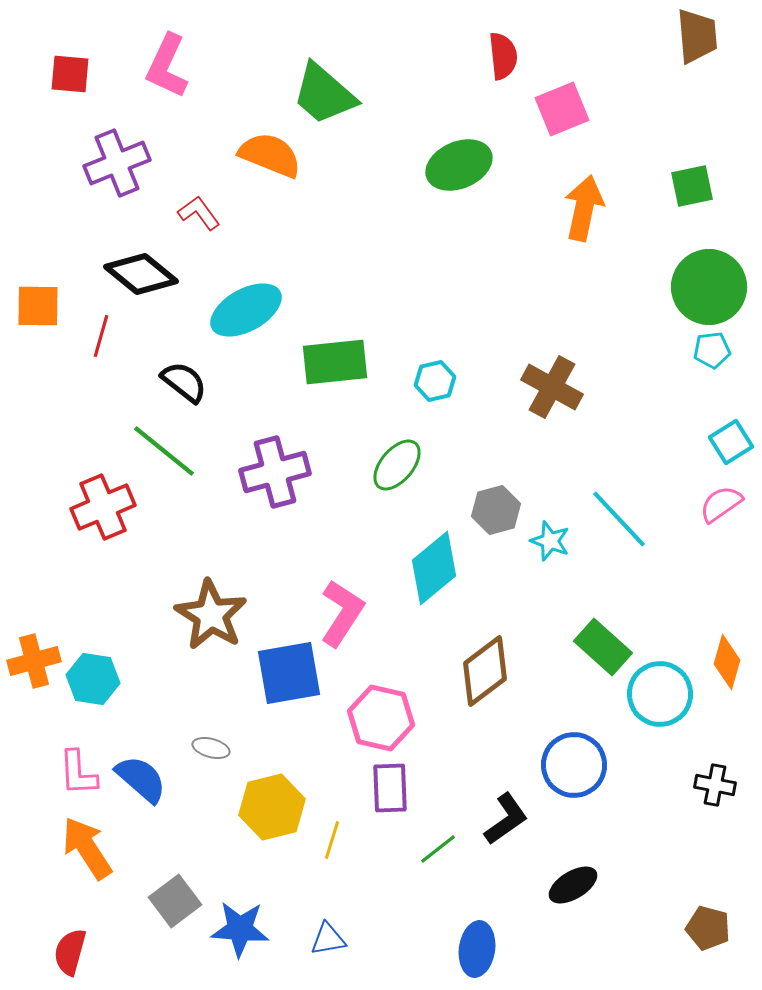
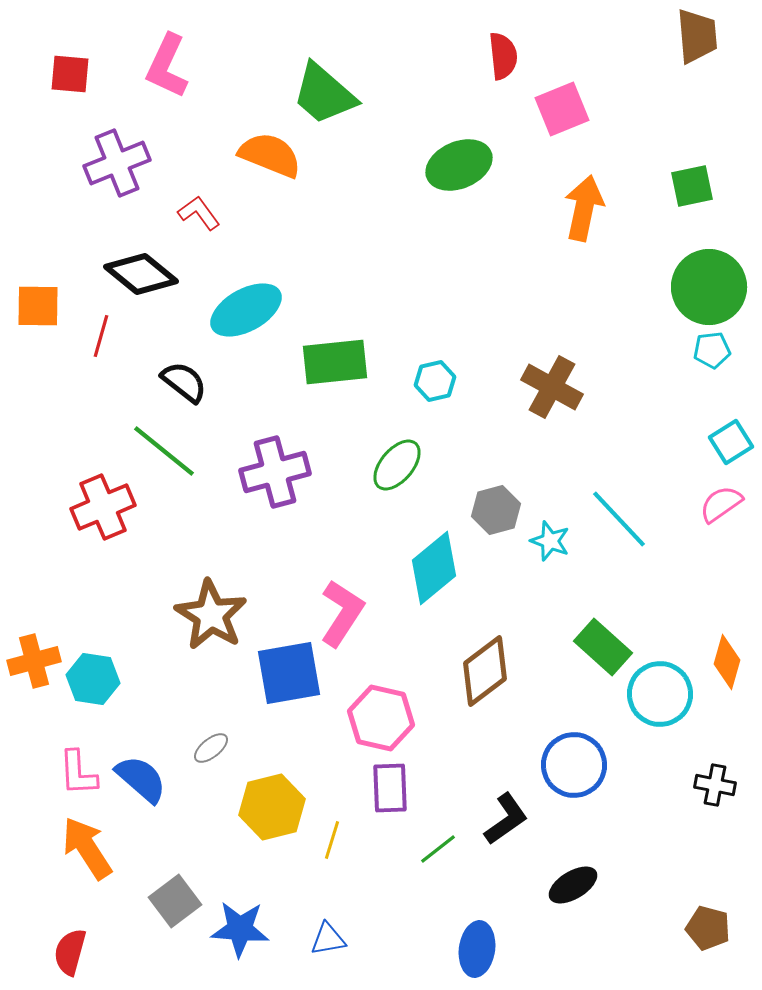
gray ellipse at (211, 748): rotated 54 degrees counterclockwise
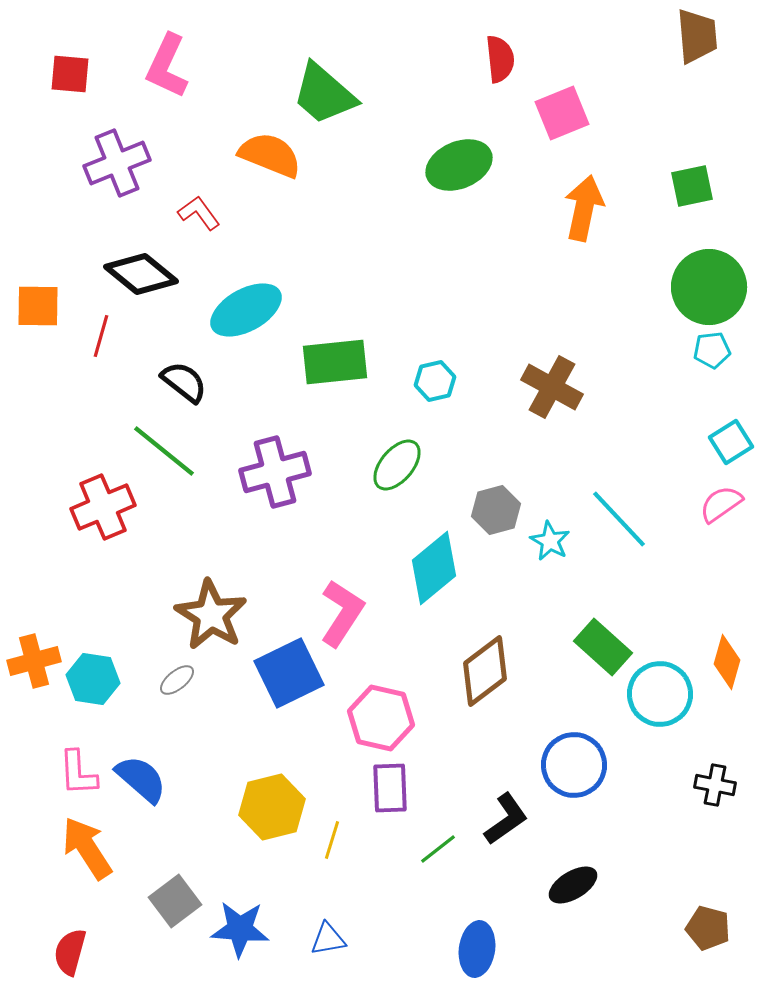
red semicircle at (503, 56): moved 3 px left, 3 px down
pink square at (562, 109): moved 4 px down
cyan star at (550, 541): rotated 9 degrees clockwise
blue square at (289, 673): rotated 16 degrees counterclockwise
gray ellipse at (211, 748): moved 34 px left, 68 px up
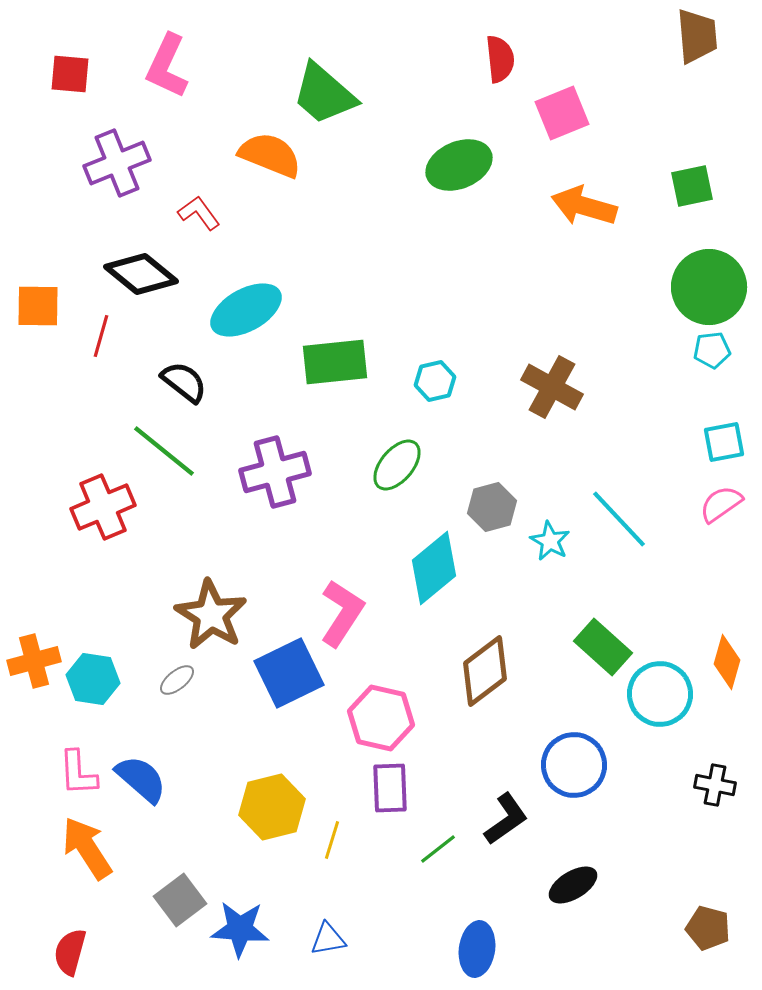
orange arrow at (584, 208): moved 2 px up; rotated 86 degrees counterclockwise
cyan square at (731, 442): moved 7 px left; rotated 21 degrees clockwise
gray hexagon at (496, 510): moved 4 px left, 3 px up
gray square at (175, 901): moved 5 px right, 1 px up
